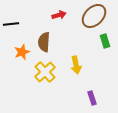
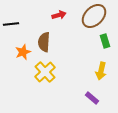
orange star: moved 1 px right
yellow arrow: moved 25 px right, 6 px down; rotated 24 degrees clockwise
purple rectangle: rotated 32 degrees counterclockwise
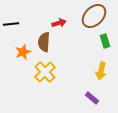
red arrow: moved 8 px down
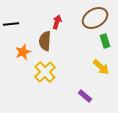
brown ellipse: moved 1 px right, 2 px down; rotated 15 degrees clockwise
red arrow: moved 2 px left, 1 px up; rotated 56 degrees counterclockwise
brown semicircle: moved 1 px right, 1 px up
yellow arrow: moved 4 px up; rotated 60 degrees counterclockwise
purple rectangle: moved 7 px left, 2 px up
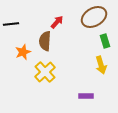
brown ellipse: moved 1 px left, 1 px up
red arrow: rotated 24 degrees clockwise
yellow arrow: moved 2 px up; rotated 30 degrees clockwise
purple rectangle: moved 1 px right; rotated 40 degrees counterclockwise
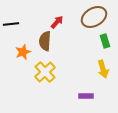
yellow arrow: moved 2 px right, 4 px down
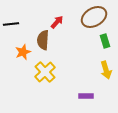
brown semicircle: moved 2 px left, 1 px up
yellow arrow: moved 3 px right, 1 px down
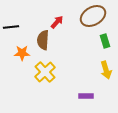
brown ellipse: moved 1 px left, 1 px up
black line: moved 3 px down
orange star: moved 1 px left, 1 px down; rotated 21 degrees clockwise
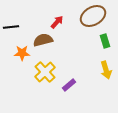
brown semicircle: rotated 72 degrees clockwise
purple rectangle: moved 17 px left, 11 px up; rotated 40 degrees counterclockwise
